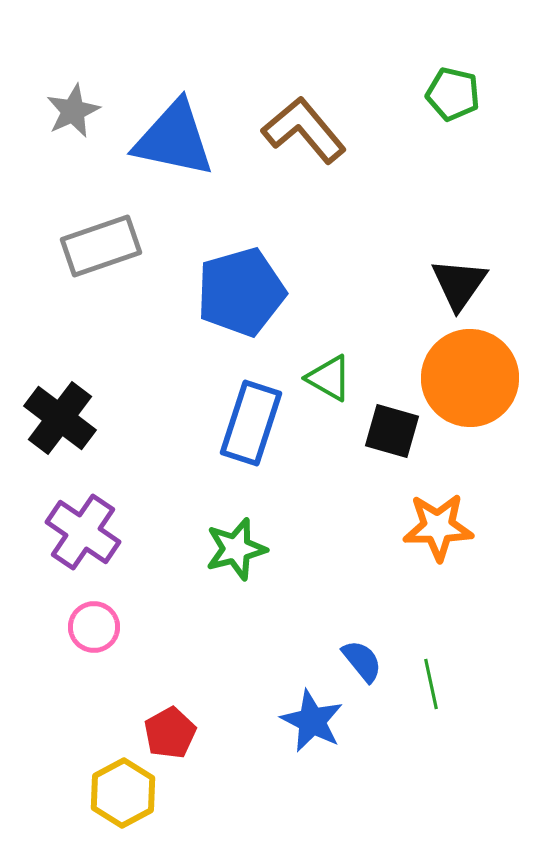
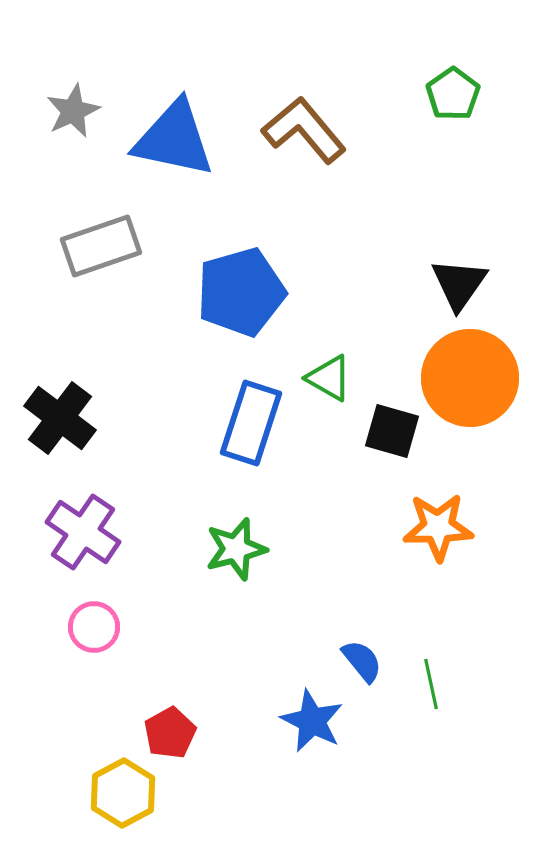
green pentagon: rotated 24 degrees clockwise
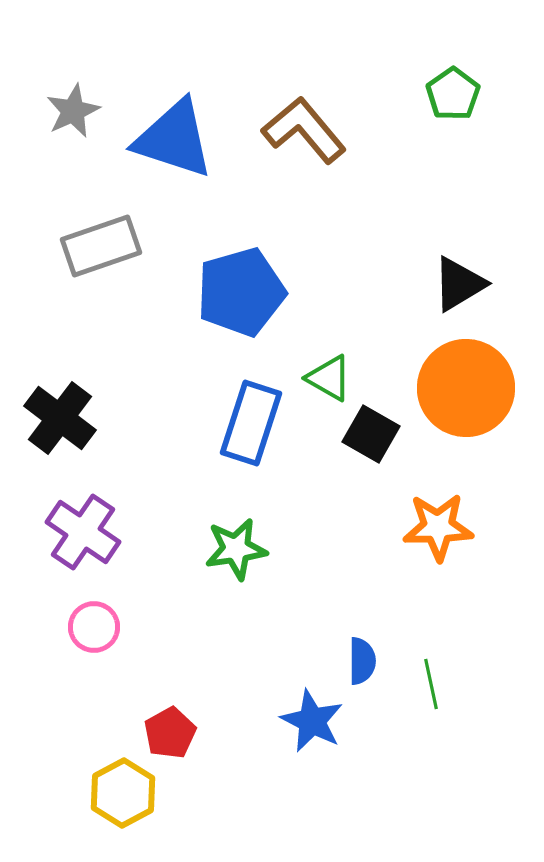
blue triangle: rotated 6 degrees clockwise
black triangle: rotated 24 degrees clockwise
orange circle: moved 4 px left, 10 px down
black square: moved 21 px left, 3 px down; rotated 14 degrees clockwise
green star: rotated 6 degrees clockwise
blue semicircle: rotated 39 degrees clockwise
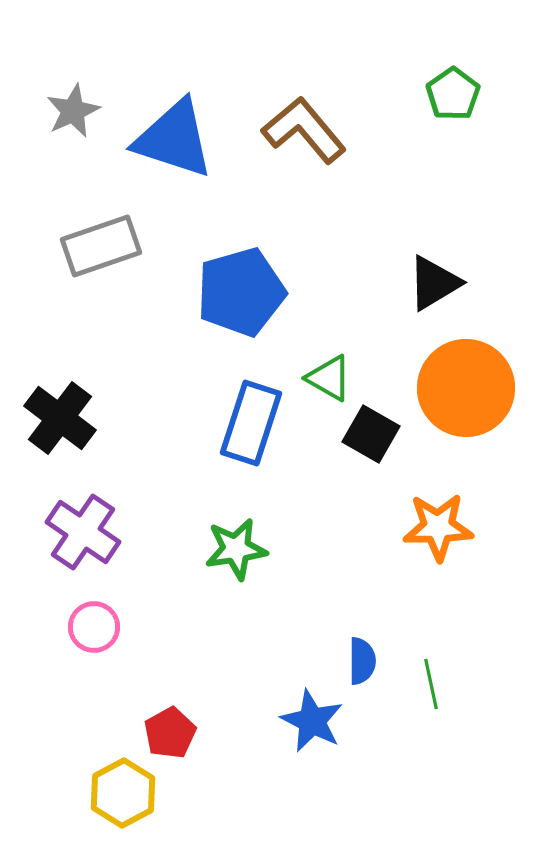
black triangle: moved 25 px left, 1 px up
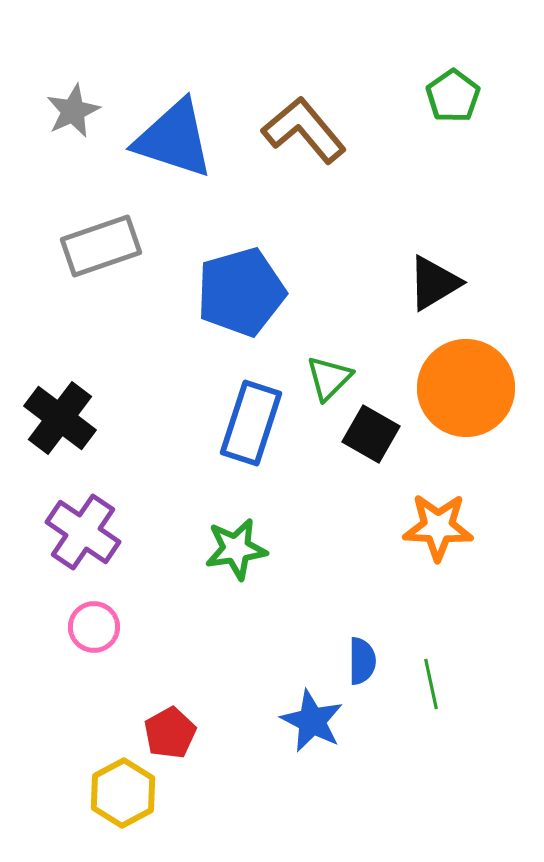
green pentagon: moved 2 px down
green triangle: rotated 45 degrees clockwise
orange star: rotated 4 degrees clockwise
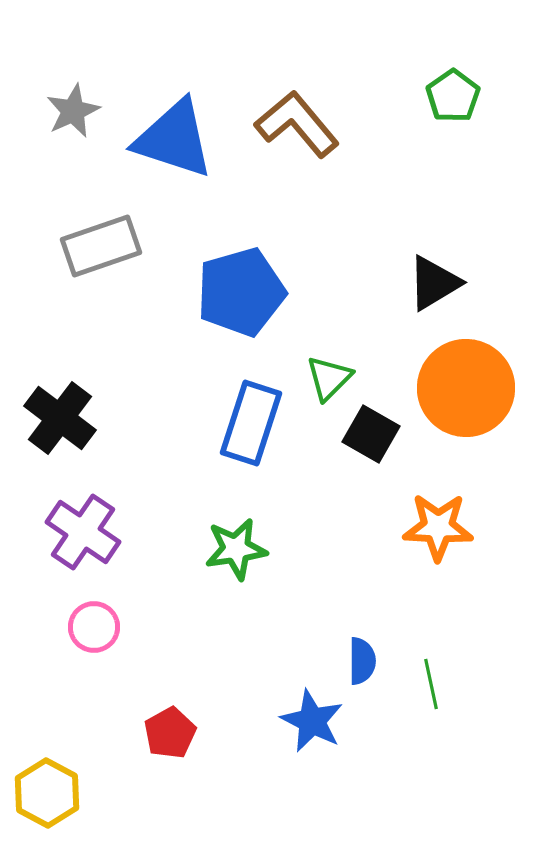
brown L-shape: moved 7 px left, 6 px up
yellow hexagon: moved 76 px left; rotated 4 degrees counterclockwise
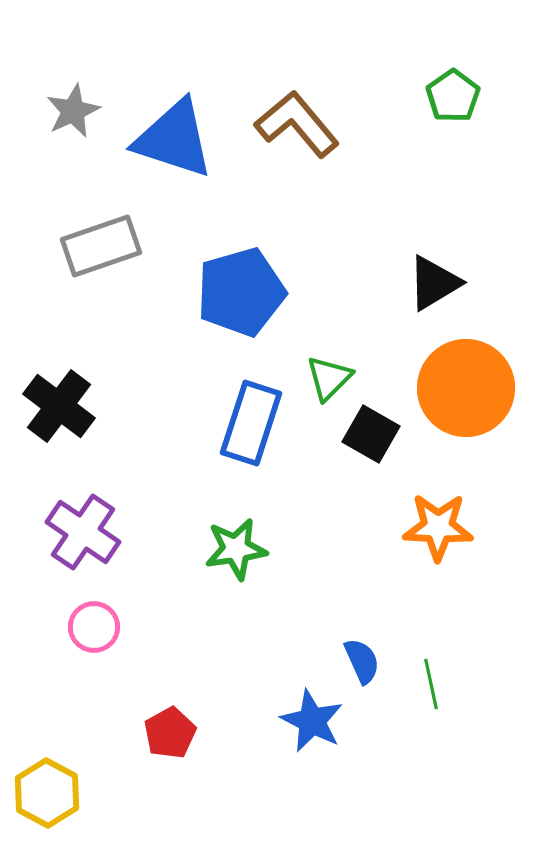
black cross: moved 1 px left, 12 px up
blue semicircle: rotated 24 degrees counterclockwise
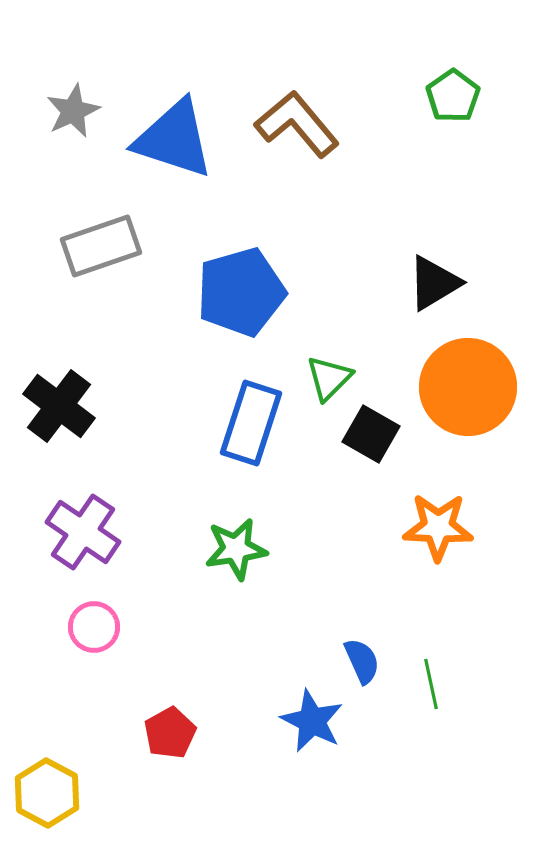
orange circle: moved 2 px right, 1 px up
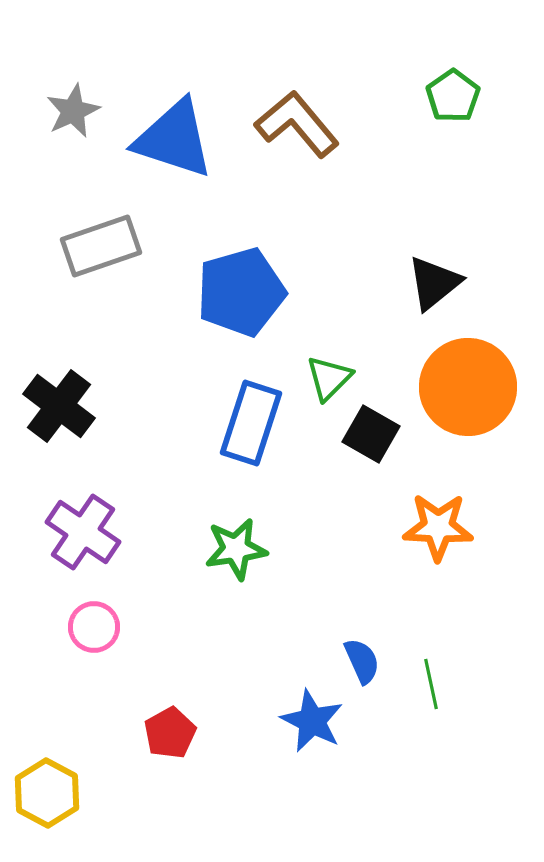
black triangle: rotated 8 degrees counterclockwise
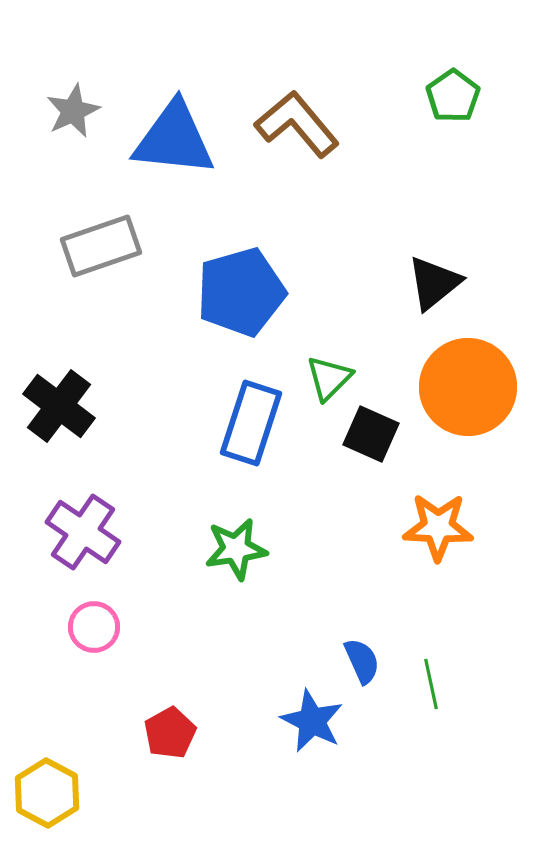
blue triangle: rotated 12 degrees counterclockwise
black square: rotated 6 degrees counterclockwise
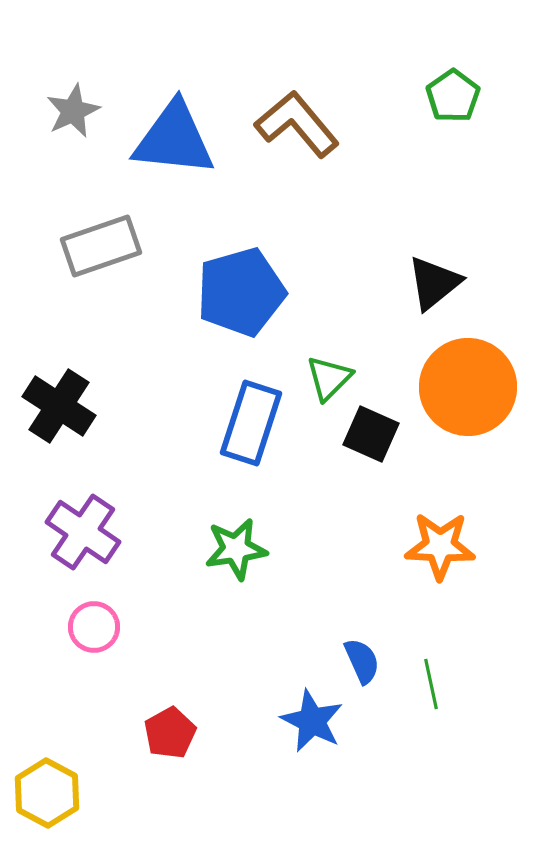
black cross: rotated 4 degrees counterclockwise
orange star: moved 2 px right, 19 px down
